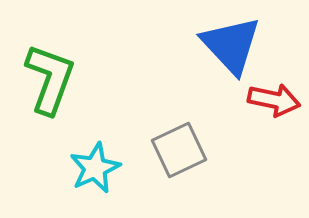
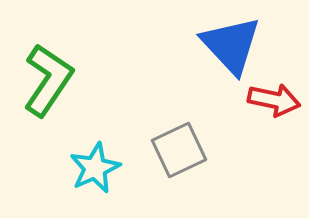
green L-shape: moved 2 px left, 1 px down; rotated 14 degrees clockwise
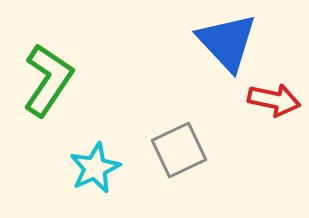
blue triangle: moved 4 px left, 3 px up
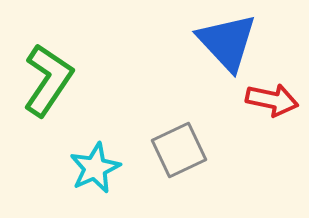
red arrow: moved 2 px left
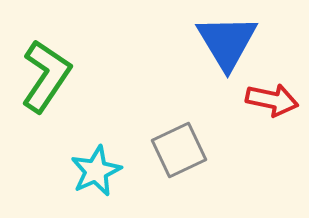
blue triangle: rotated 12 degrees clockwise
green L-shape: moved 2 px left, 4 px up
cyan star: moved 1 px right, 3 px down
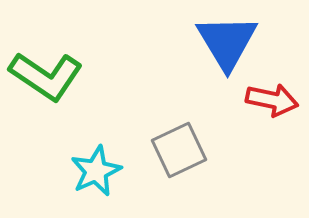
green L-shape: rotated 90 degrees clockwise
